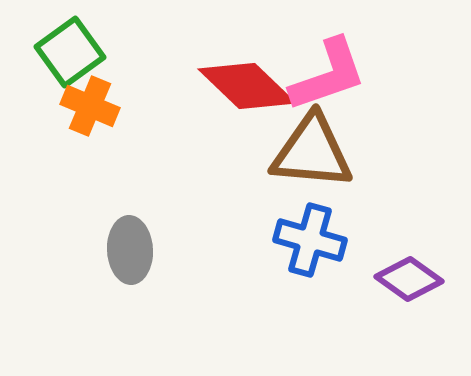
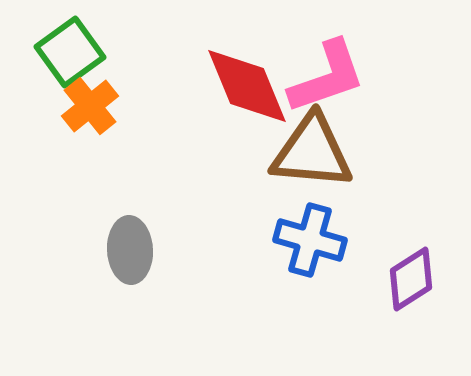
pink L-shape: moved 1 px left, 2 px down
red diamond: rotated 24 degrees clockwise
orange cross: rotated 28 degrees clockwise
purple diamond: moved 2 px right; rotated 68 degrees counterclockwise
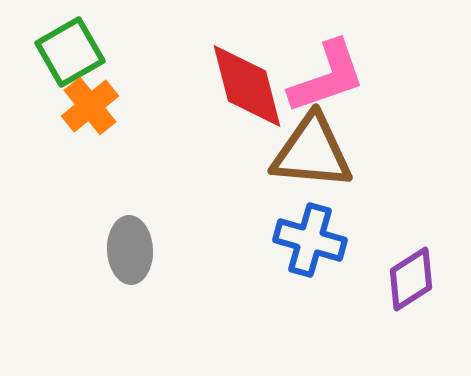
green square: rotated 6 degrees clockwise
red diamond: rotated 8 degrees clockwise
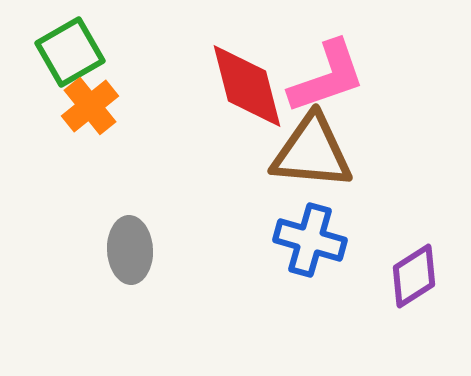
purple diamond: moved 3 px right, 3 px up
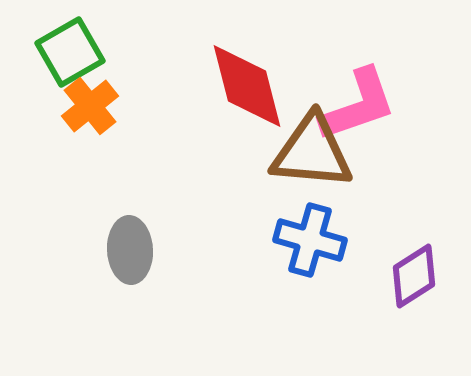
pink L-shape: moved 31 px right, 28 px down
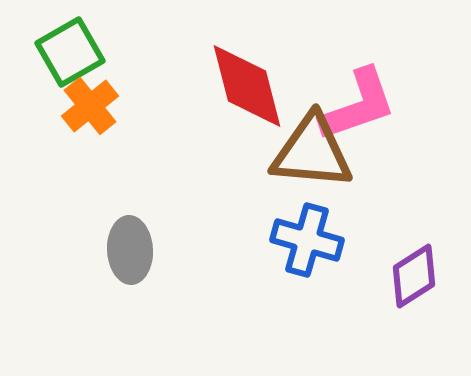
blue cross: moved 3 px left
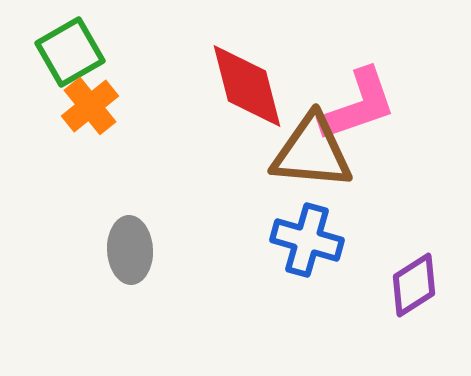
purple diamond: moved 9 px down
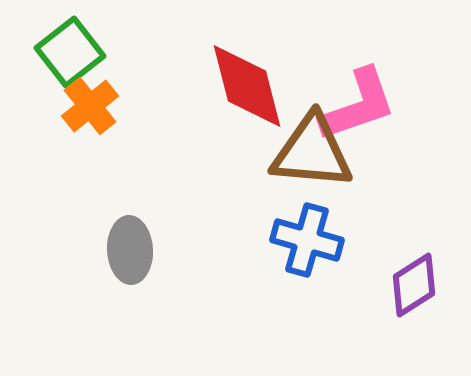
green square: rotated 8 degrees counterclockwise
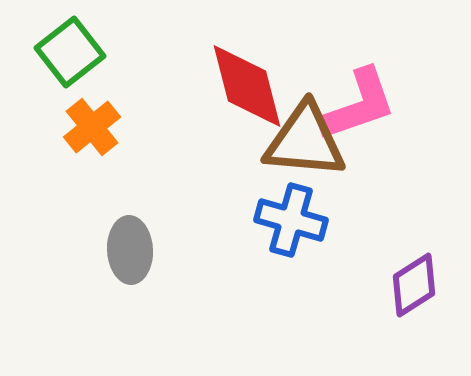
orange cross: moved 2 px right, 21 px down
brown triangle: moved 7 px left, 11 px up
blue cross: moved 16 px left, 20 px up
